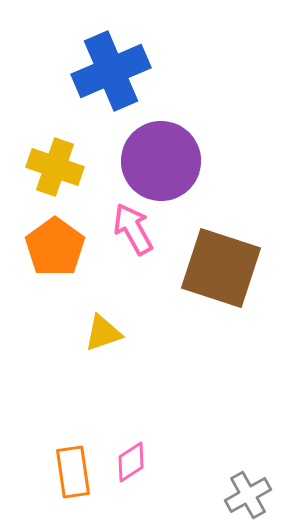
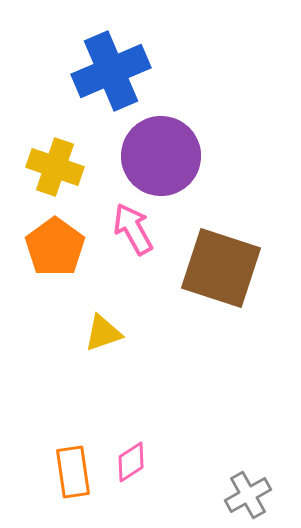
purple circle: moved 5 px up
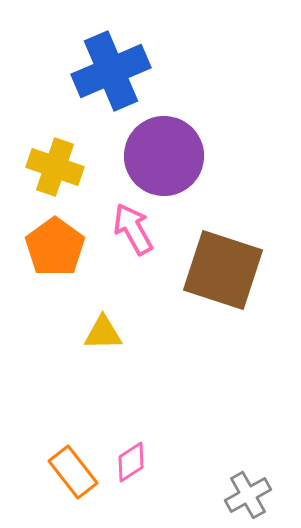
purple circle: moved 3 px right
brown square: moved 2 px right, 2 px down
yellow triangle: rotated 18 degrees clockwise
orange rectangle: rotated 30 degrees counterclockwise
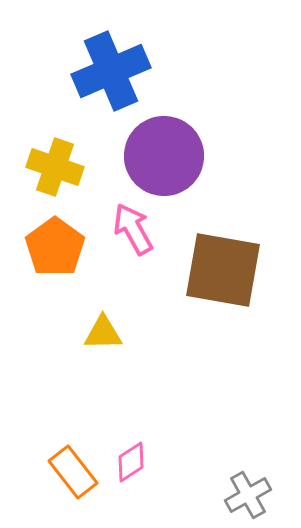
brown square: rotated 8 degrees counterclockwise
